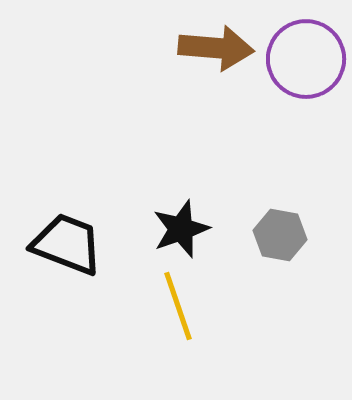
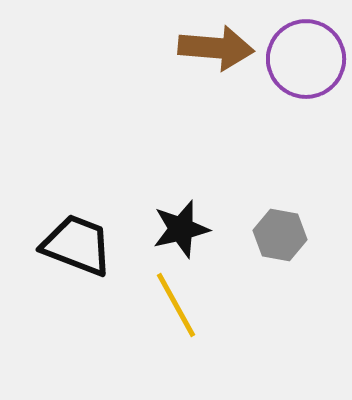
black star: rotated 6 degrees clockwise
black trapezoid: moved 10 px right, 1 px down
yellow line: moved 2 px left, 1 px up; rotated 10 degrees counterclockwise
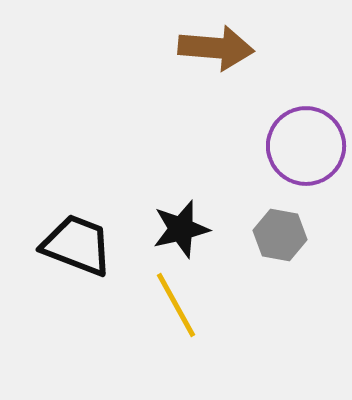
purple circle: moved 87 px down
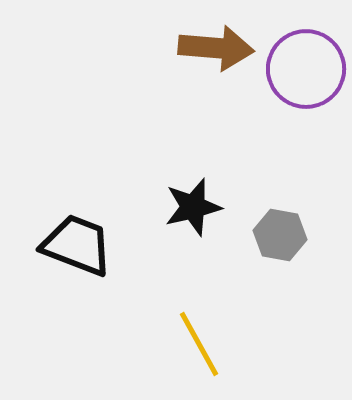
purple circle: moved 77 px up
black star: moved 12 px right, 22 px up
yellow line: moved 23 px right, 39 px down
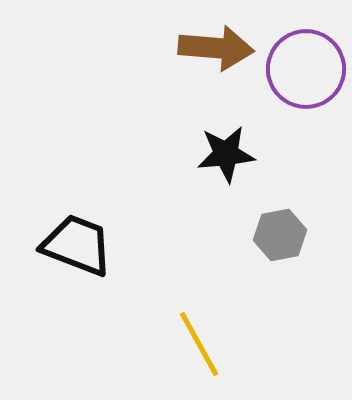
black star: moved 33 px right, 53 px up; rotated 8 degrees clockwise
gray hexagon: rotated 21 degrees counterclockwise
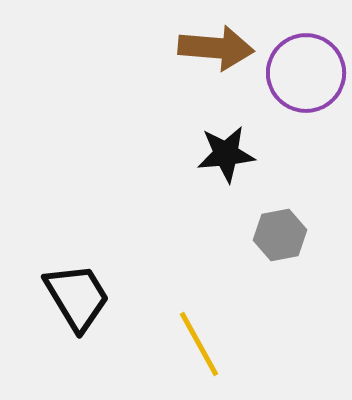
purple circle: moved 4 px down
black trapezoid: moved 52 px down; rotated 38 degrees clockwise
